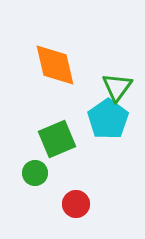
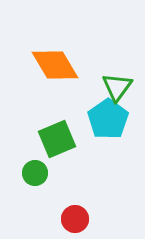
orange diamond: rotated 18 degrees counterclockwise
red circle: moved 1 px left, 15 px down
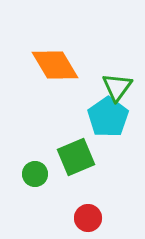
cyan pentagon: moved 2 px up
green square: moved 19 px right, 18 px down
green circle: moved 1 px down
red circle: moved 13 px right, 1 px up
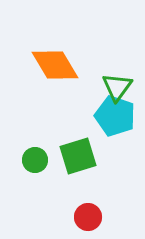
cyan pentagon: moved 7 px right, 1 px up; rotated 18 degrees counterclockwise
green square: moved 2 px right, 1 px up; rotated 6 degrees clockwise
green circle: moved 14 px up
red circle: moved 1 px up
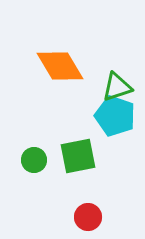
orange diamond: moved 5 px right, 1 px down
green triangle: rotated 36 degrees clockwise
green square: rotated 6 degrees clockwise
green circle: moved 1 px left
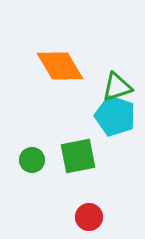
green circle: moved 2 px left
red circle: moved 1 px right
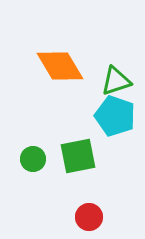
green triangle: moved 1 px left, 6 px up
green circle: moved 1 px right, 1 px up
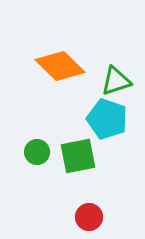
orange diamond: rotated 15 degrees counterclockwise
cyan pentagon: moved 8 px left, 3 px down
green circle: moved 4 px right, 7 px up
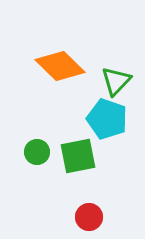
green triangle: rotated 28 degrees counterclockwise
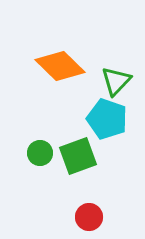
green circle: moved 3 px right, 1 px down
green square: rotated 9 degrees counterclockwise
